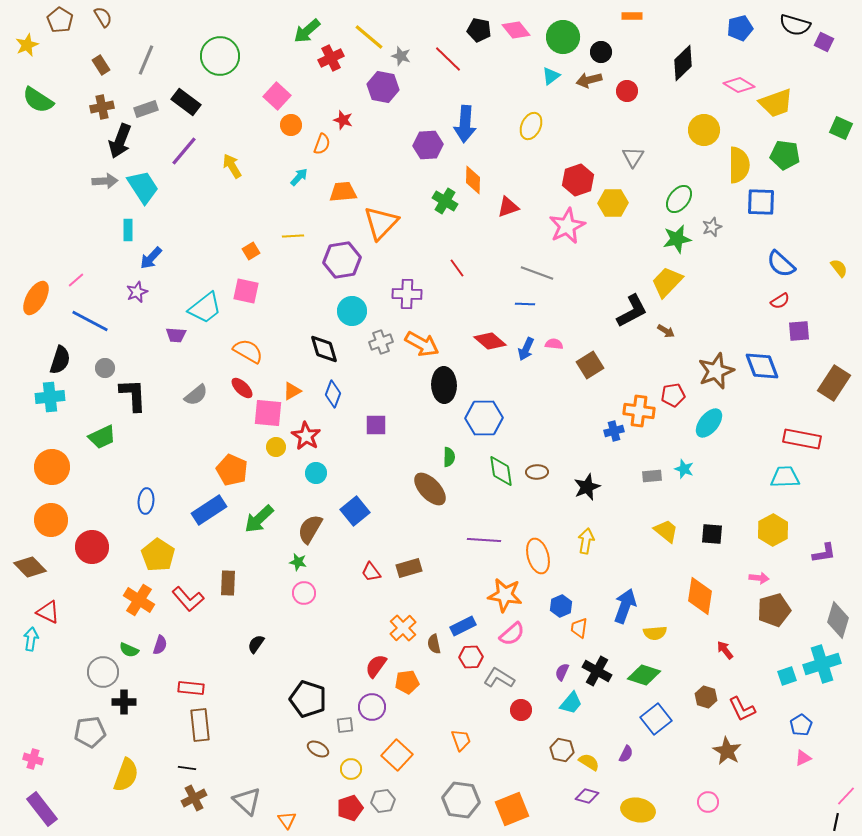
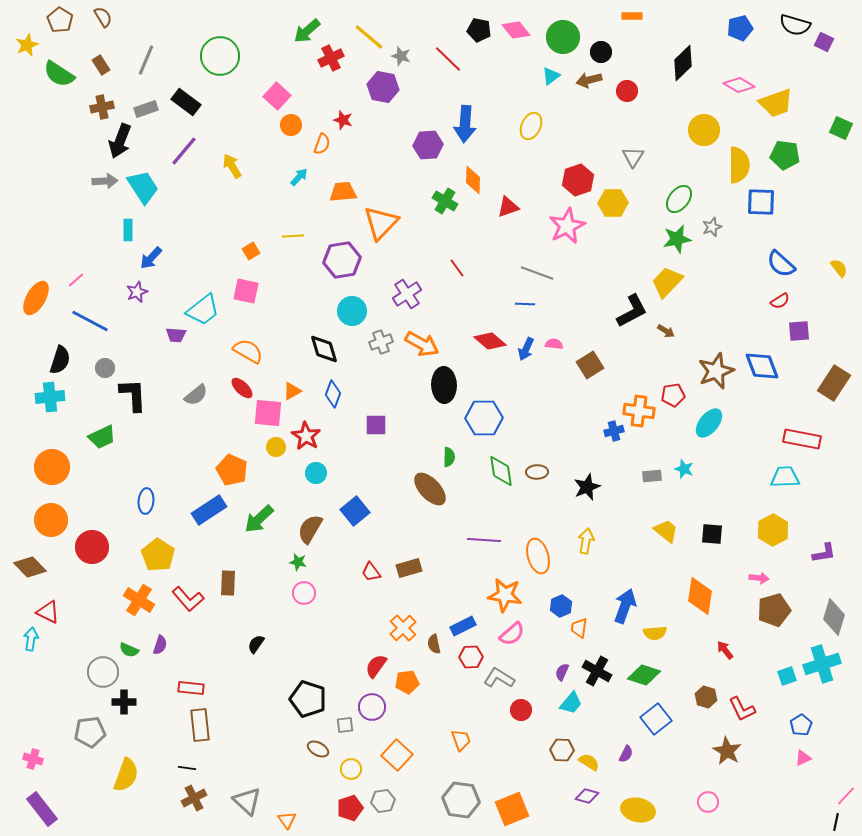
green semicircle at (38, 100): moved 21 px right, 26 px up
purple cross at (407, 294): rotated 36 degrees counterclockwise
cyan trapezoid at (205, 308): moved 2 px left, 2 px down
gray diamond at (838, 620): moved 4 px left, 3 px up
brown hexagon at (562, 750): rotated 10 degrees counterclockwise
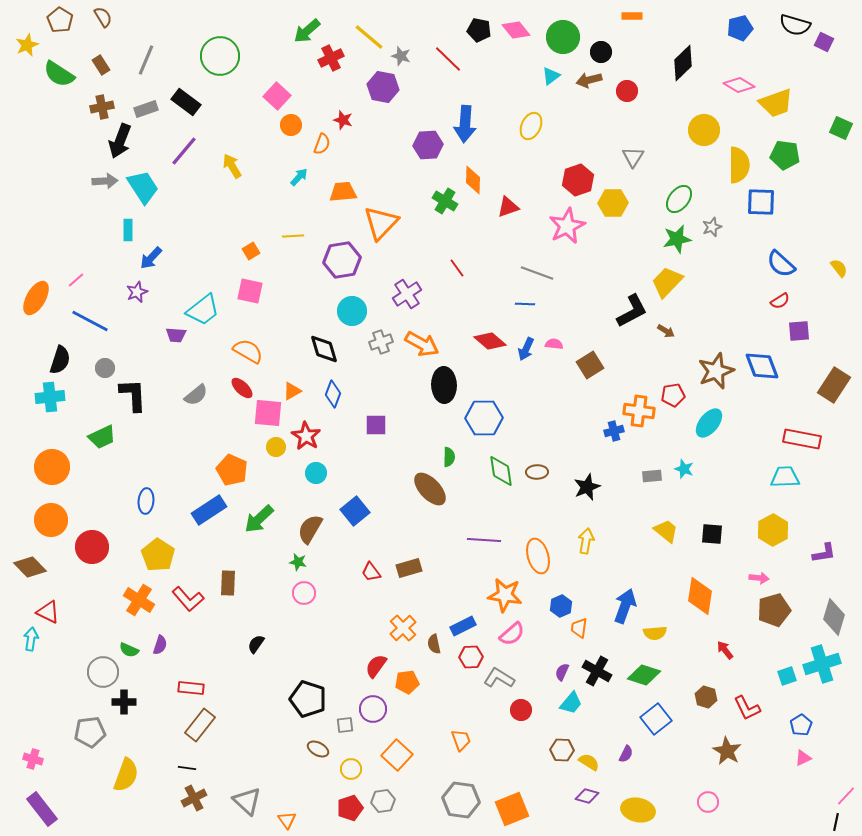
pink square at (246, 291): moved 4 px right
brown rectangle at (834, 383): moved 2 px down
purple circle at (372, 707): moved 1 px right, 2 px down
red L-shape at (742, 709): moved 5 px right, 1 px up
brown rectangle at (200, 725): rotated 44 degrees clockwise
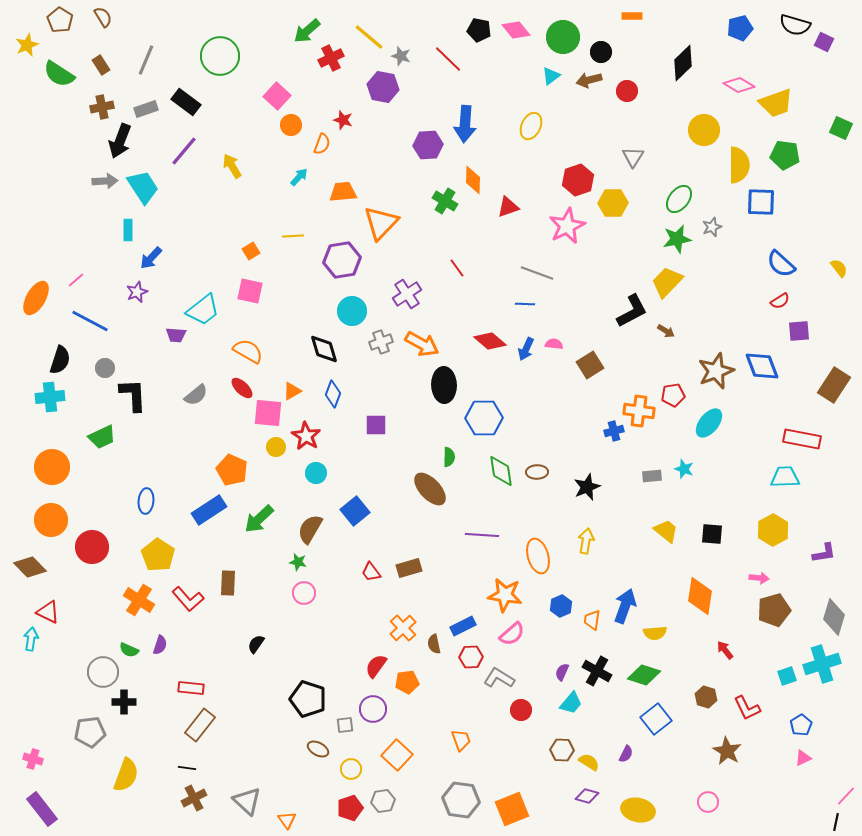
purple line at (484, 540): moved 2 px left, 5 px up
orange trapezoid at (579, 628): moved 13 px right, 8 px up
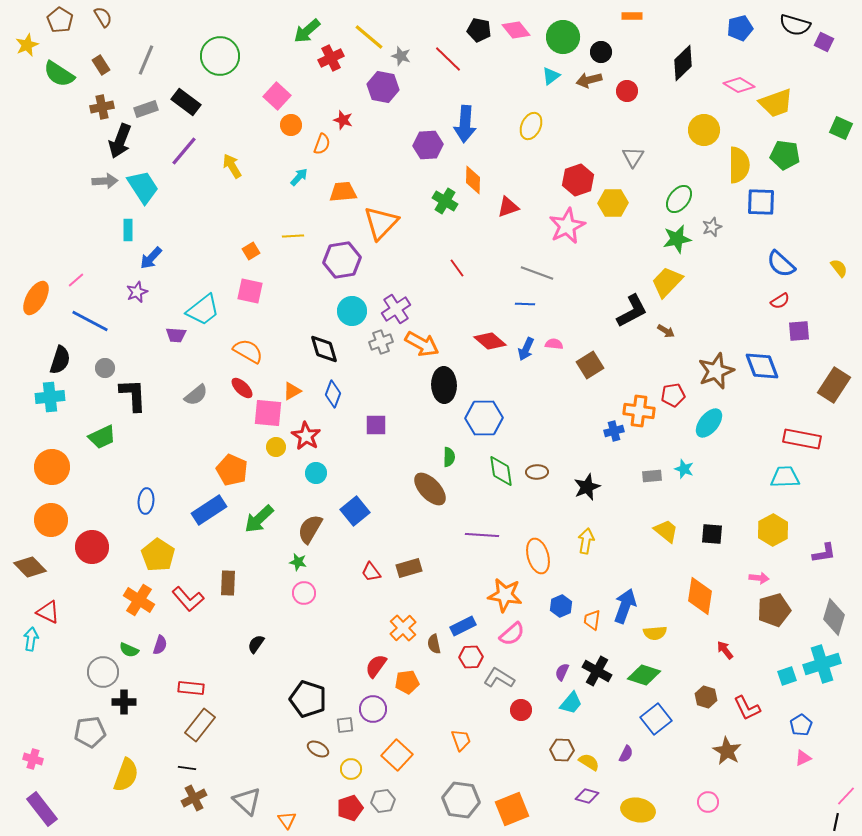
purple cross at (407, 294): moved 11 px left, 15 px down
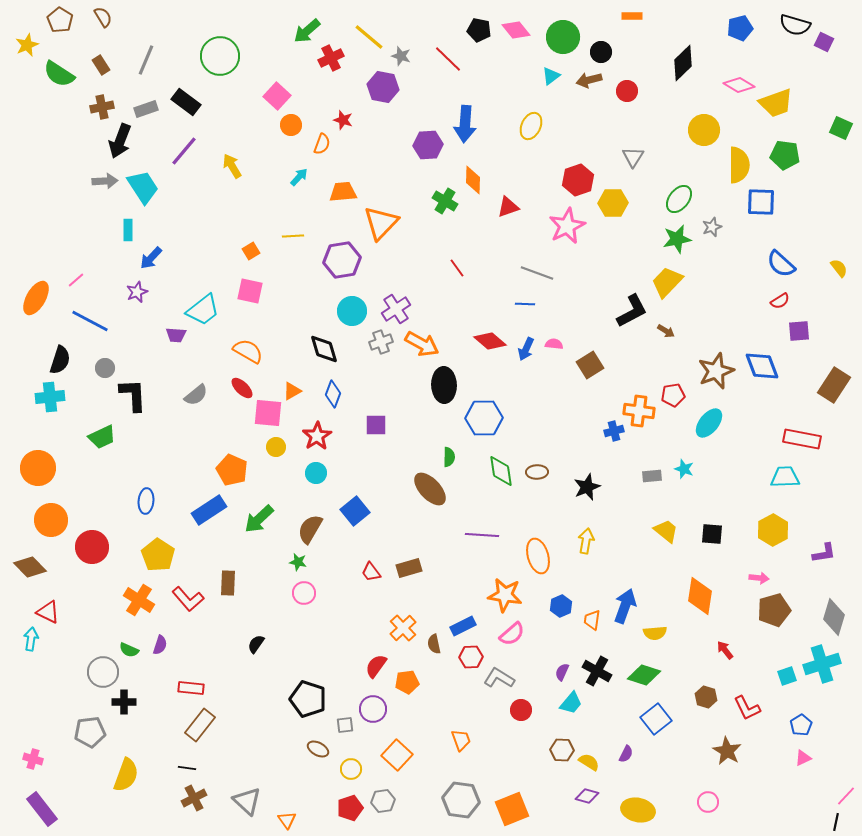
red star at (306, 436): moved 11 px right; rotated 8 degrees clockwise
orange circle at (52, 467): moved 14 px left, 1 px down
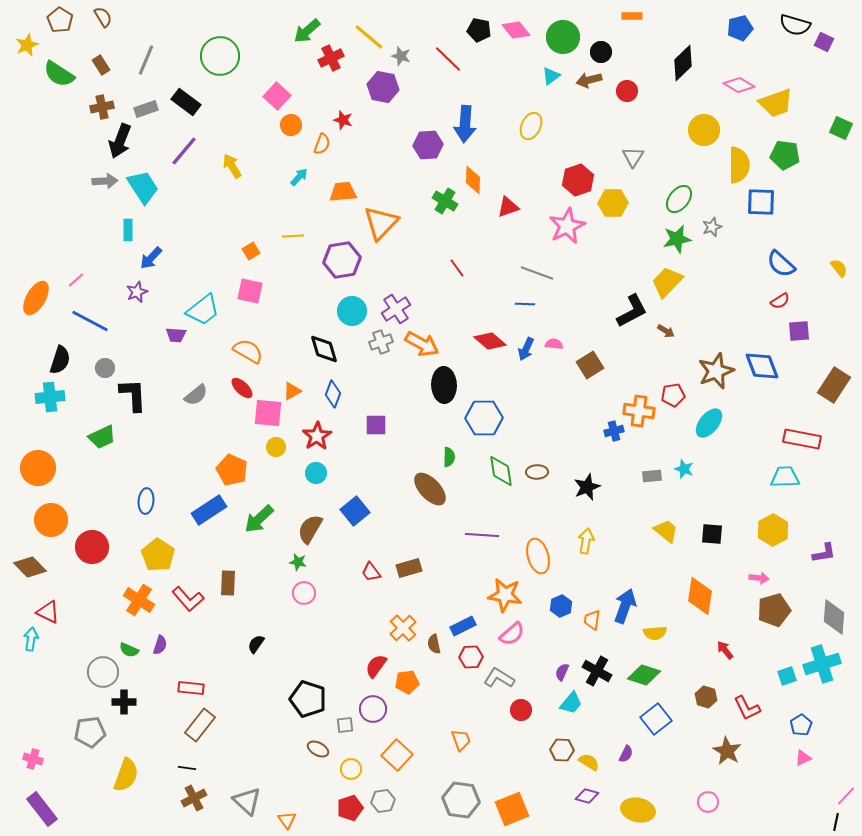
gray diamond at (834, 617): rotated 12 degrees counterclockwise
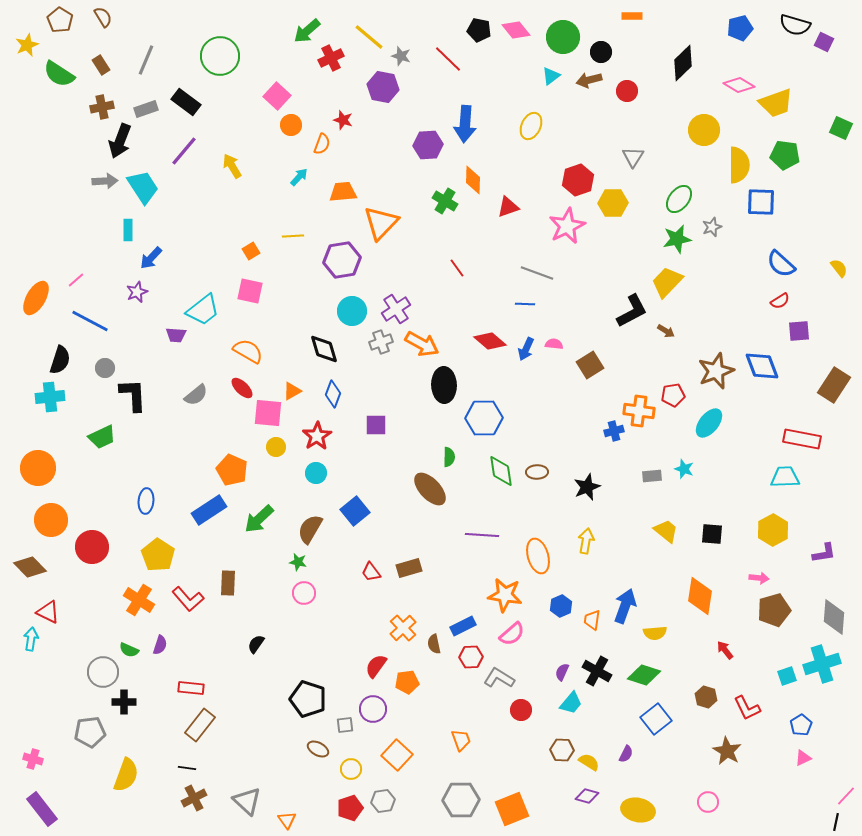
gray hexagon at (461, 800): rotated 9 degrees counterclockwise
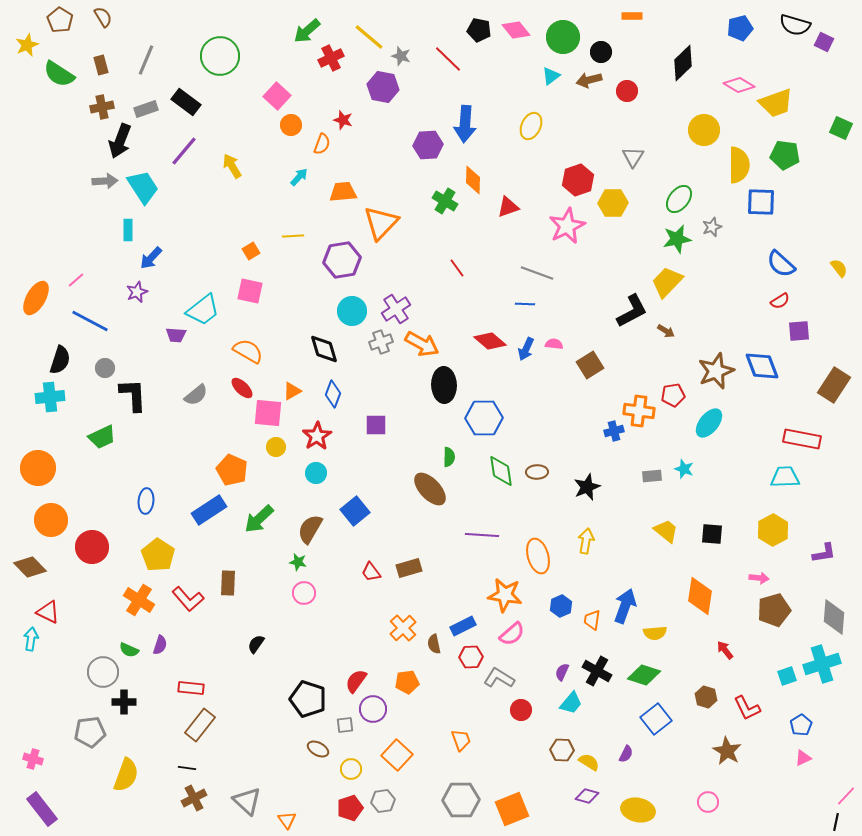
brown rectangle at (101, 65): rotated 18 degrees clockwise
red semicircle at (376, 666): moved 20 px left, 15 px down
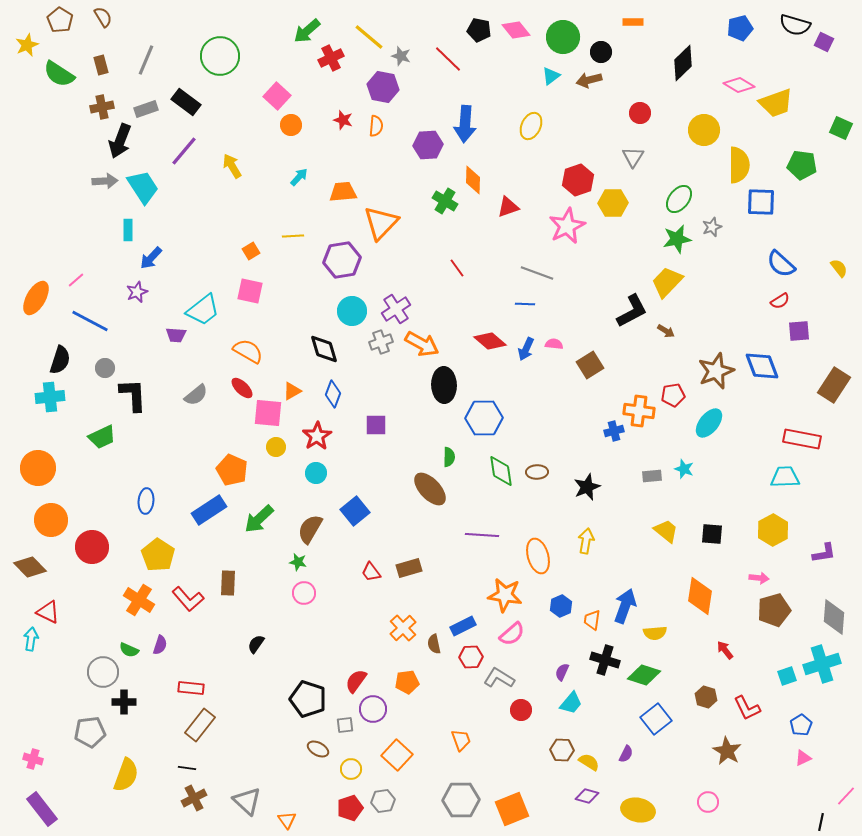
orange rectangle at (632, 16): moved 1 px right, 6 px down
red circle at (627, 91): moved 13 px right, 22 px down
orange semicircle at (322, 144): moved 54 px right, 18 px up; rotated 15 degrees counterclockwise
green pentagon at (785, 155): moved 17 px right, 10 px down
black cross at (597, 671): moved 8 px right, 11 px up; rotated 12 degrees counterclockwise
black line at (836, 822): moved 15 px left
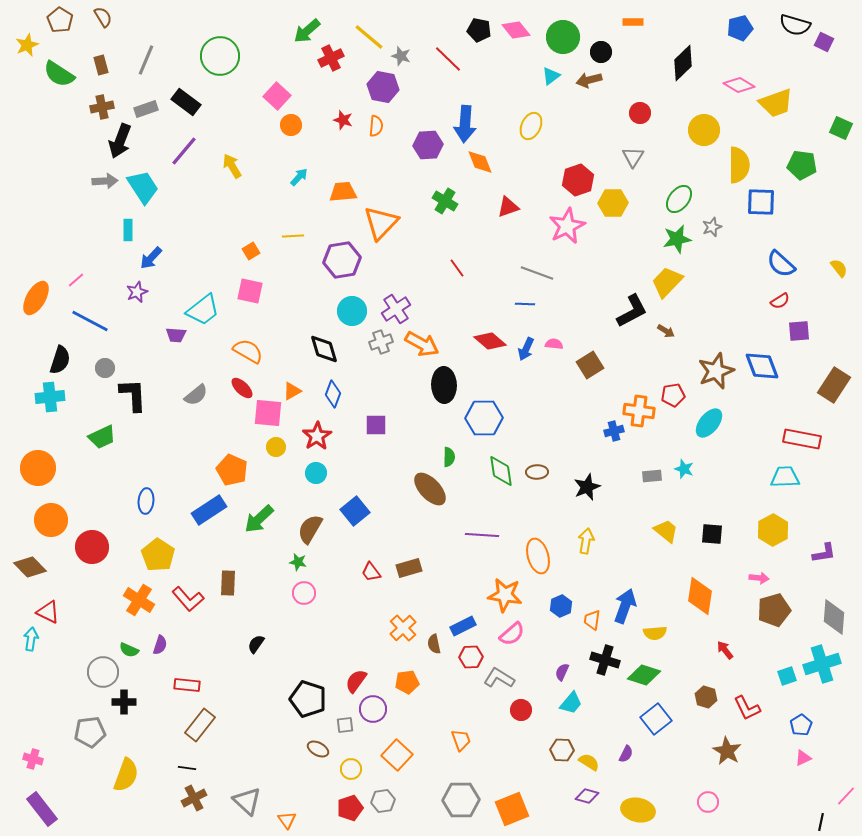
orange diamond at (473, 180): moved 7 px right, 18 px up; rotated 24 degrees counterclockwise
red rectangle at (191, 688): moved 4 px left, 3 px up
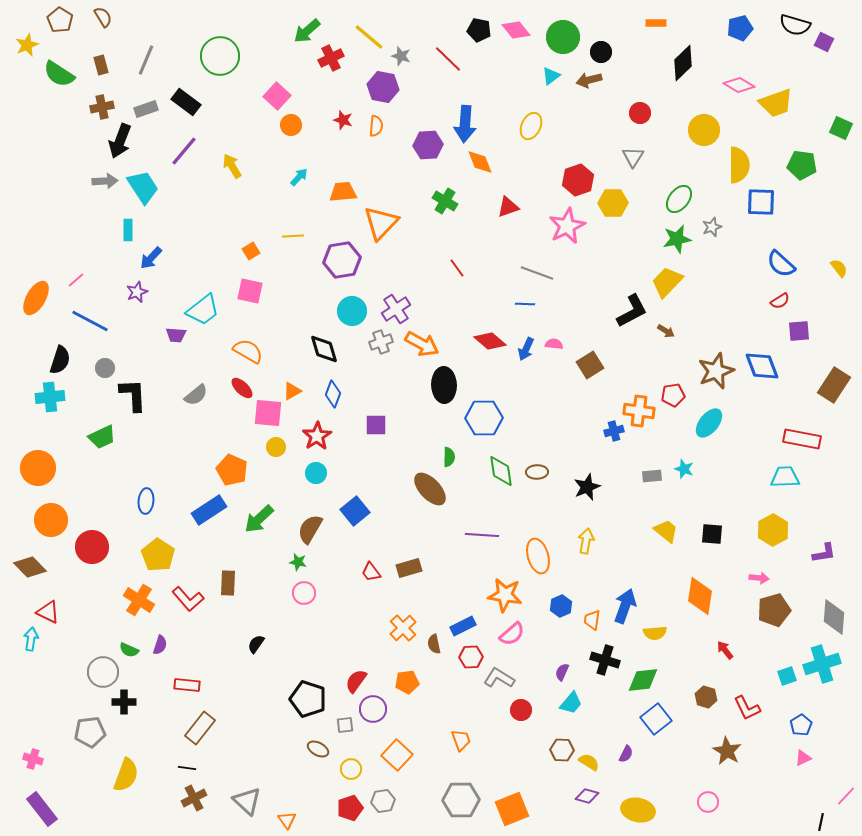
orange rectangle at (633, 22): moved 23 px right, 1 px down
green diamond at (644, 675): moved 1 px left, 5 px down; rotated 24 degrees counterclockwise
brown rectangle at (200, 725): moved 3 px down
